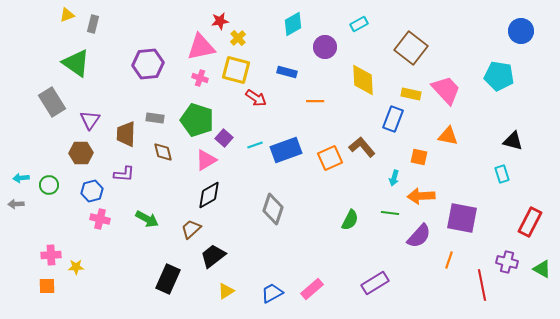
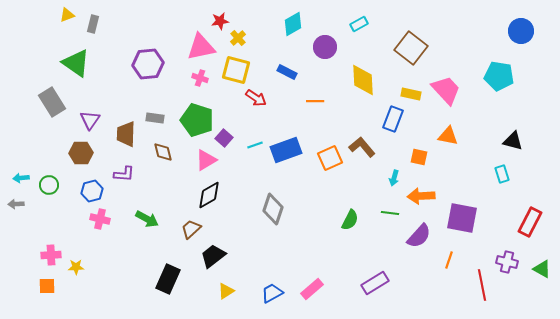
blue rectangle at (287, 72): rotated 12 degrees clockwise
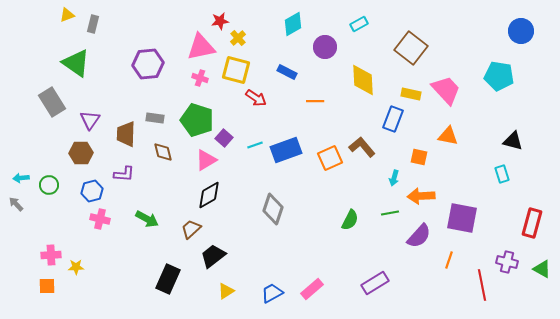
gray arrow at (16, 204): rotated 49 degrees clockwise
green line at (390, 213): rotated 18 degrees counterclockwise
red rectangle at (530, 222): moved 2 px right, 1 px down; rotated 12 degrees counterclockwise
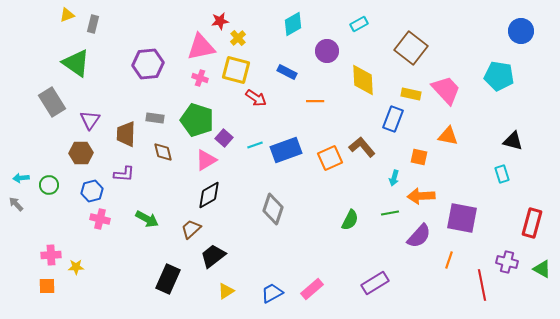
purple circle at (325, 47): moved 2 px right, 4 px down
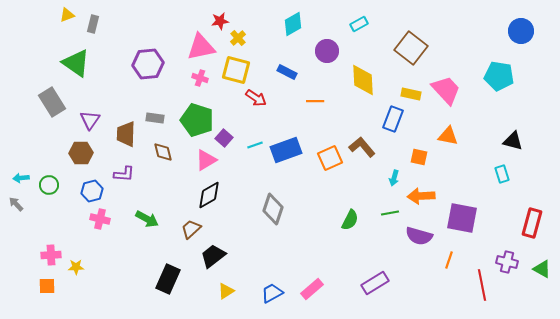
purple semicircle at (419, 236): rotated 64 degrees clockwise
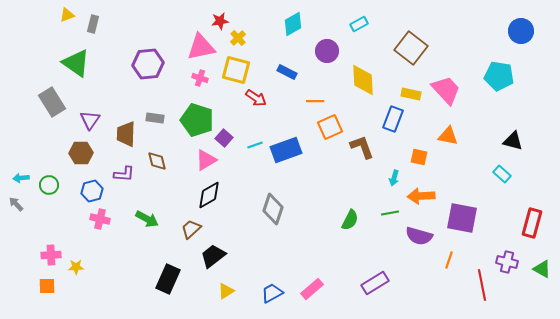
brown L-shape at (362, 147): rotated 20 degrees clockwise
brown diamond at (163, 152): moved 6 px left, 9 px down
orange square at (330, 158): moved 31 px up
cyan rectangle at (502, 174): rotated 30 degrees counterclockwise
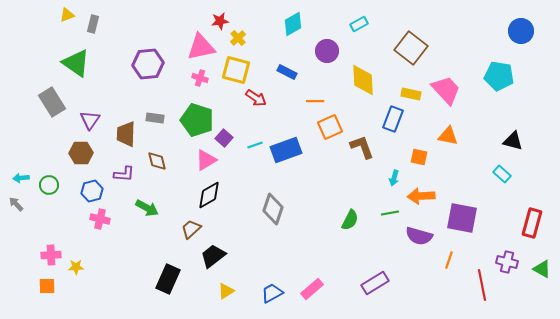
green arrow at (147, 219): moved 11 px up
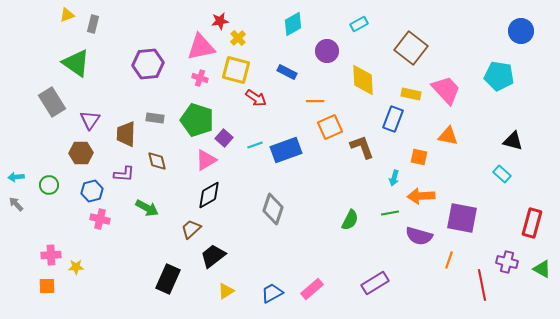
cyan arrow at (21, 178): moved 5 px left, 1 px up
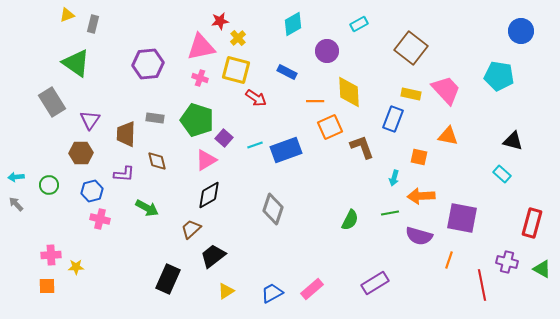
yellow diamond at (363, 80): moved 14 px left, 12 px down
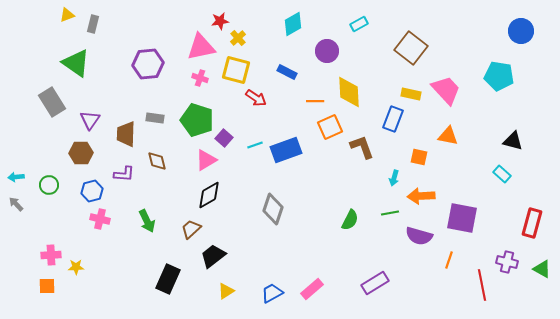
green arrow at (147, 208): moved 13 px down; rotated 35 degrees clockwise
